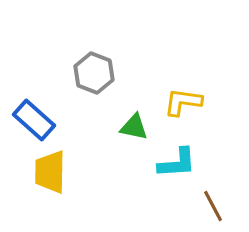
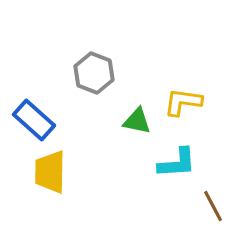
green triangle: moved 3 px right, 6 px up
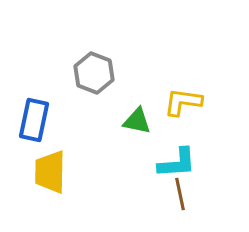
blue rectangle: rotated 60 degrees clockwise
brown line: moved 33 px left, 12 px up; rotated 16 degrees clockwise
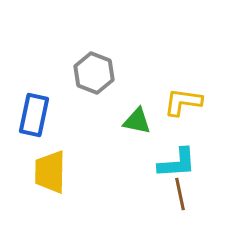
blue rectangle: moved 5 px up
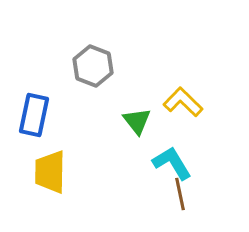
gray hexagon: moved 1 px left, 7 px up
yellow L-shape: rotated 36 degrees clockwise
green triangle: rotated 40 degrees clockwise
cyan L-shape: moved 5 px left; rotated 117 degrees counterclockwise
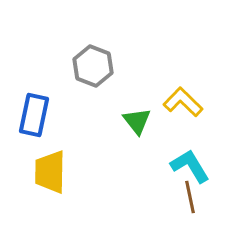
cyan L-shape: moved 18 px right, 3 px down
brown line: moved 10 px right, 3 px down
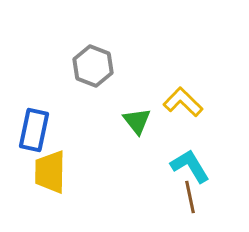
blue rectangle: moved 15 px down
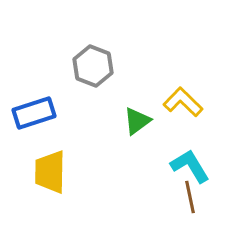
green triangle: rotated 32 degrees clockwise
blue rectangle: moved 17 px up; rotated 60 degrees clockwise
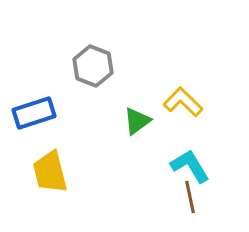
yellow trapezoid: rotated 15 degrees counterclockwise
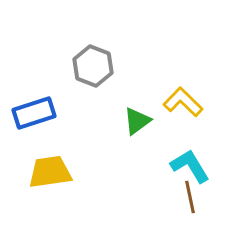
yellow trapezoid: rotated 96 degrees clockwise
